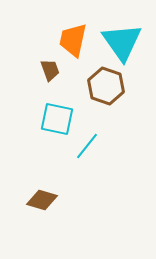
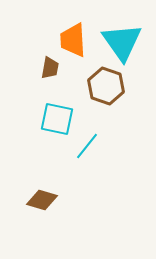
orange trapezoid: rotated 15 degrees counterclockwise
brown trapezoid: moved 2 px up; rotated 30 degrees clockwise
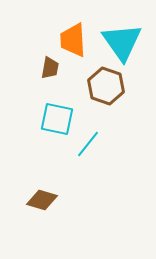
cyan line: moved 1 px right, 2 px up
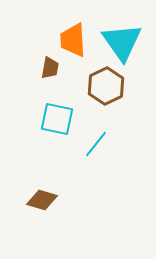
brown hexagon: rotated 15 degrees clockwise
cyan line: moved 8 px right
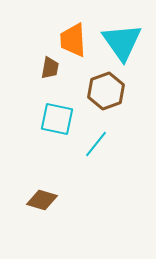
brown hexagon: moved 5 px down; rotated 6 degrees clockwise
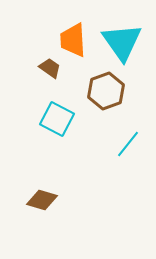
brown trapezoid: rotated 65 degrees counterclockwise
cyan square: rotated 16 degrees clockwise
cyan line: moved 32 px right
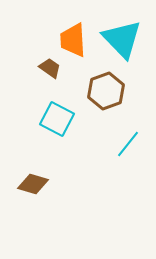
cyan triangle: moved 3 px up; rotated 9 degrees counterclockwise
brown diamond: moved 9 px left, 16 px up
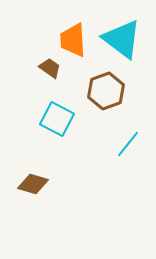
cyan triangle: rotated 9 degrees counterclockwise
